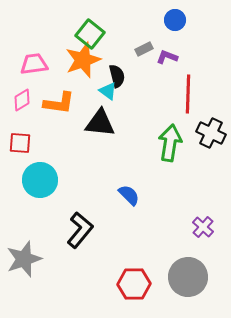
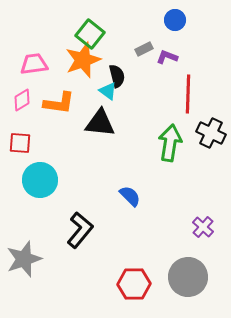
blue semicircle: moved 1 px right, 1 px down
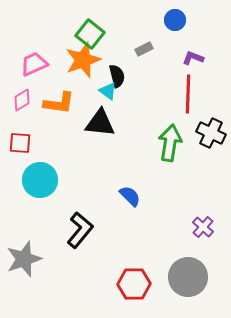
purple L-shape: moved 26 px right, 1 px down
pink trapezoid: rotated 16 degrees counterclockwise
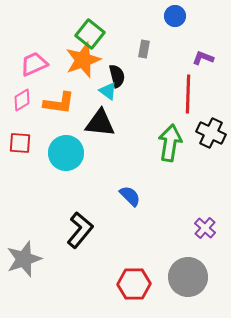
blue circle: moved 4 px up
gray rectangle: rotated 54 degrees counterclockwise
purple L-shape: moved 10 px right
cyan circle: moved 26 px right, 27 px up
purple cross: moved 2 px right, 1 px down
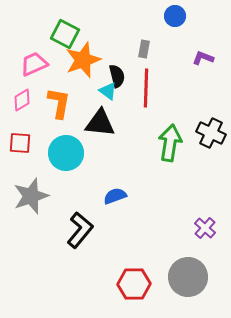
green square: moved 25 px left; rotated 12 degrees counterclockwise
red line: moved 42 px left, 6 px up
orange L-shape: rotated 88 degrees counterclockwise
blue semicircle: moved 15 px left; rotated 65 degrees counterclockwise
gray star: moved 7 px right, 63 px up
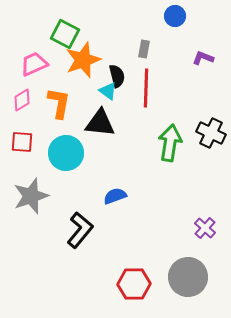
red square: moved 2 px right, 1 px up
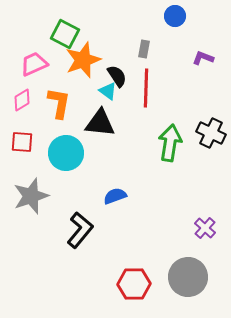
black semicircle: rotated 20 degrees counterclockwise
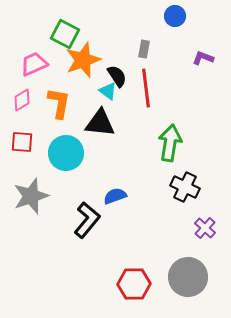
red line: rotated 9 degrees counterclockwise
black cross: moved 26 px left, 54 px down
black L-shape: moved 7 px right, 10 px up
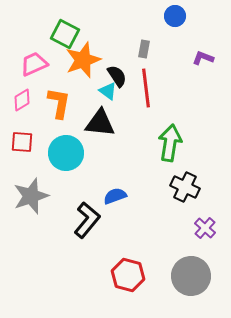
gray circle: moved 3 px right, 1 px up
red hexagon: moved 6 px left, 9 px up; rotated 16 degrees clockwise
